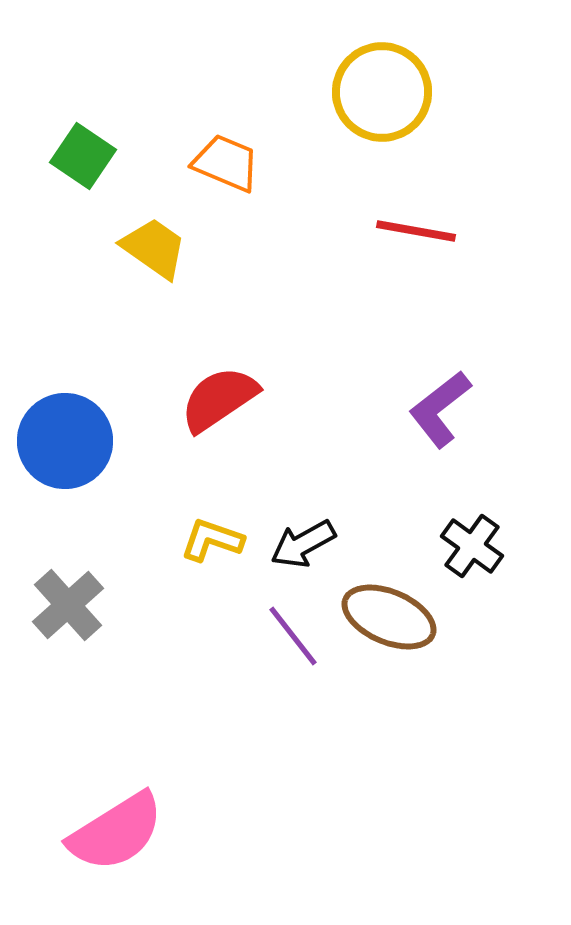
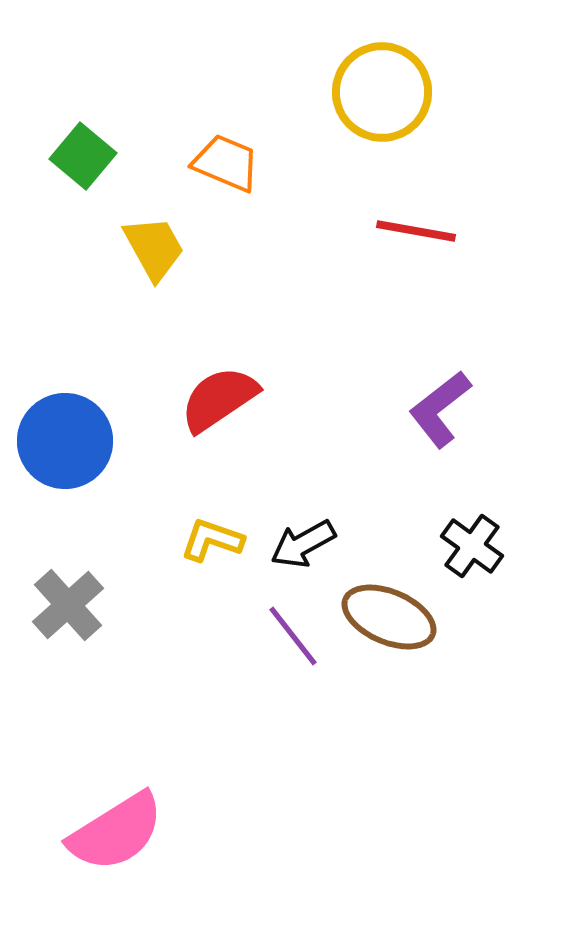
green square: rotated 6 degrees clockwise
yellow trapezoid: rotated 26 degrees clockwise
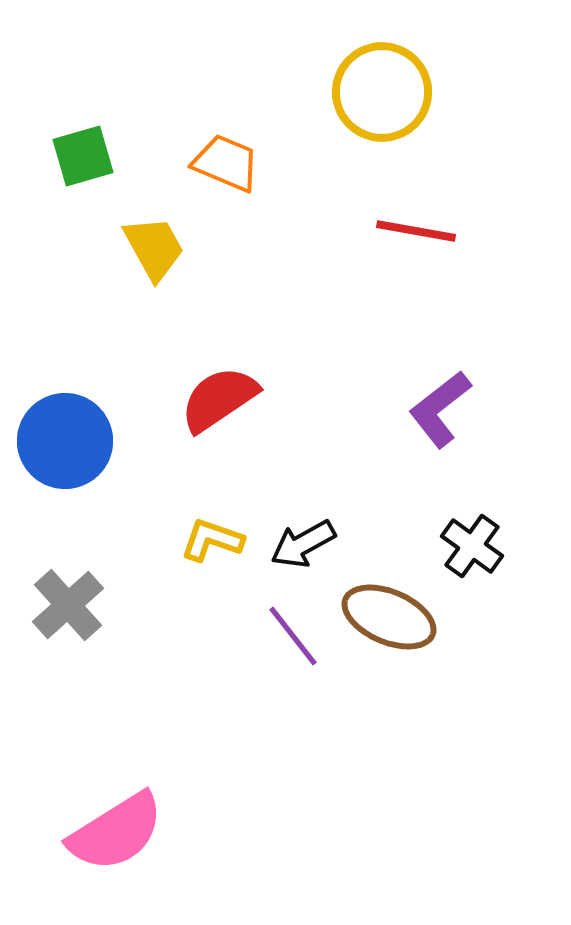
green square: rotated 34 degrees clockwise
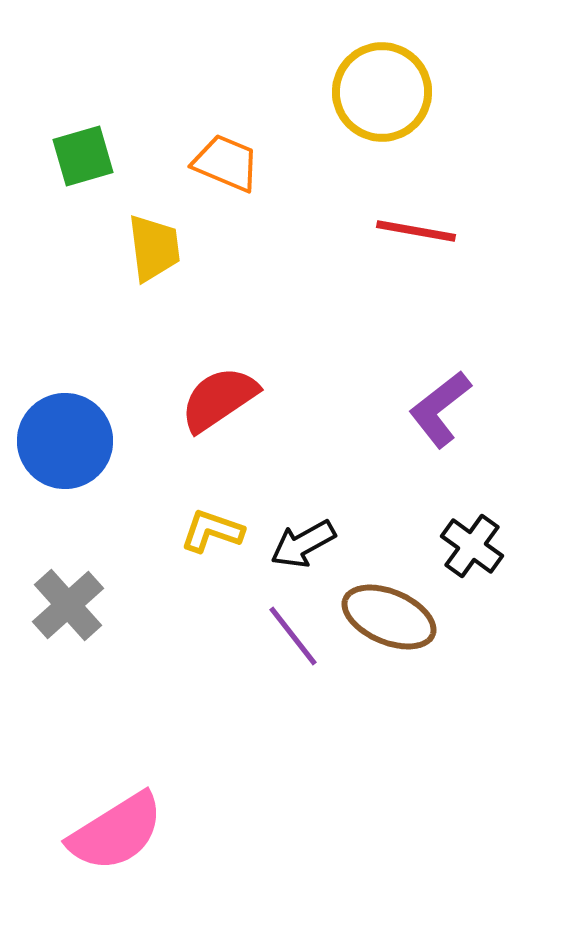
yellow trapezoid: rotated 22 degrees clockwise
yellow L-shape: moved 9 px up
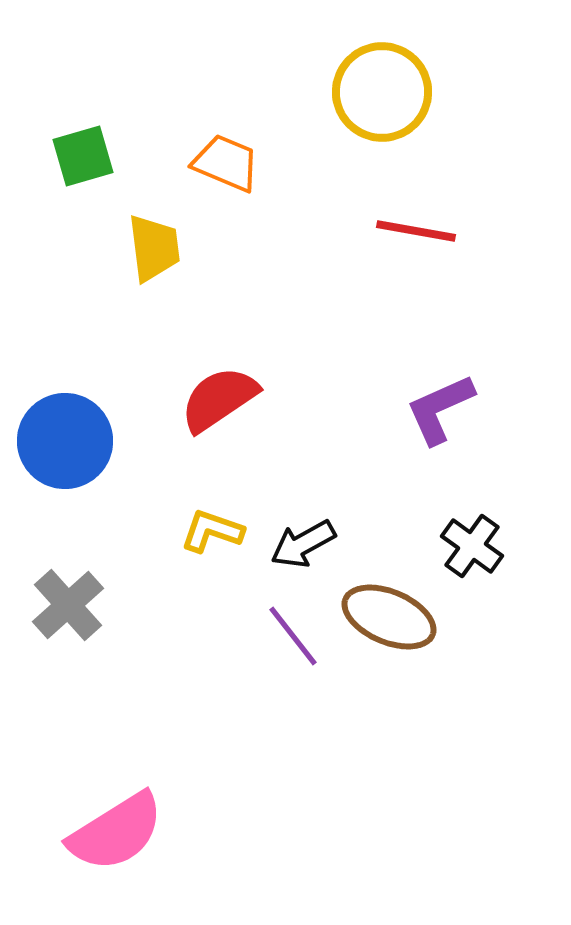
purple L-shape: rotated 14 degrees clockwise
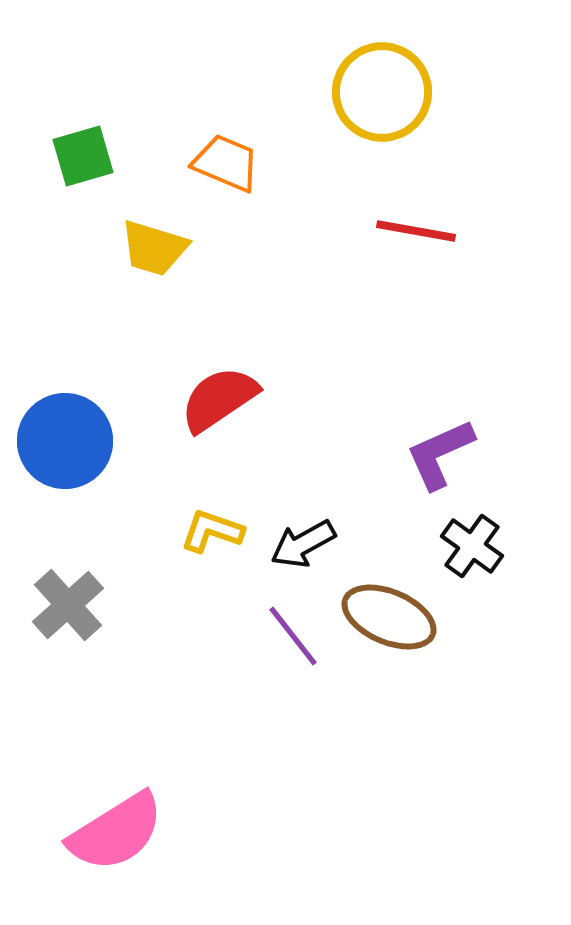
yellow trapezoid: rotated 114 degrees clockwise
purple L-shape: moved 45 px down
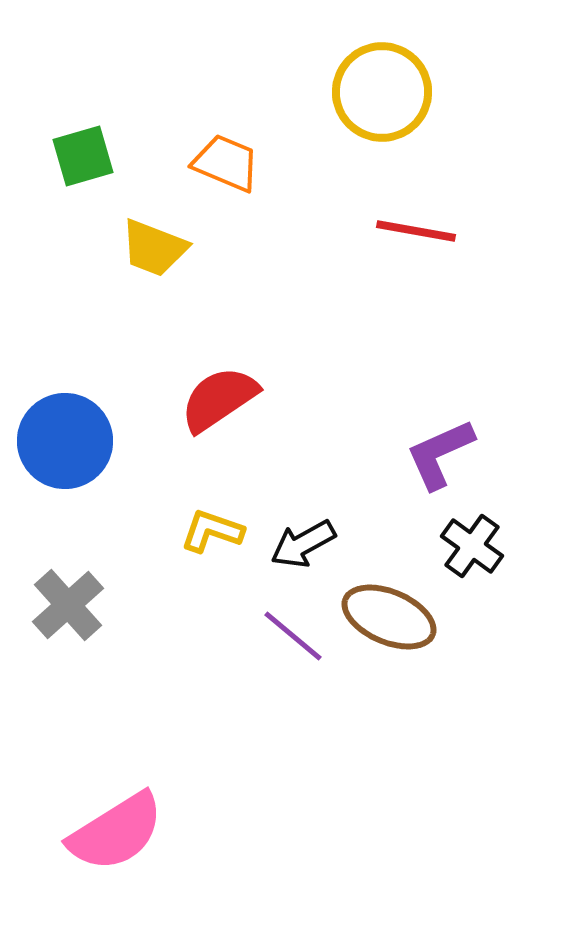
yellow trapezoid: rotated 4 degrees clockwise
purple line: rotated 12 degrees counterclockwise
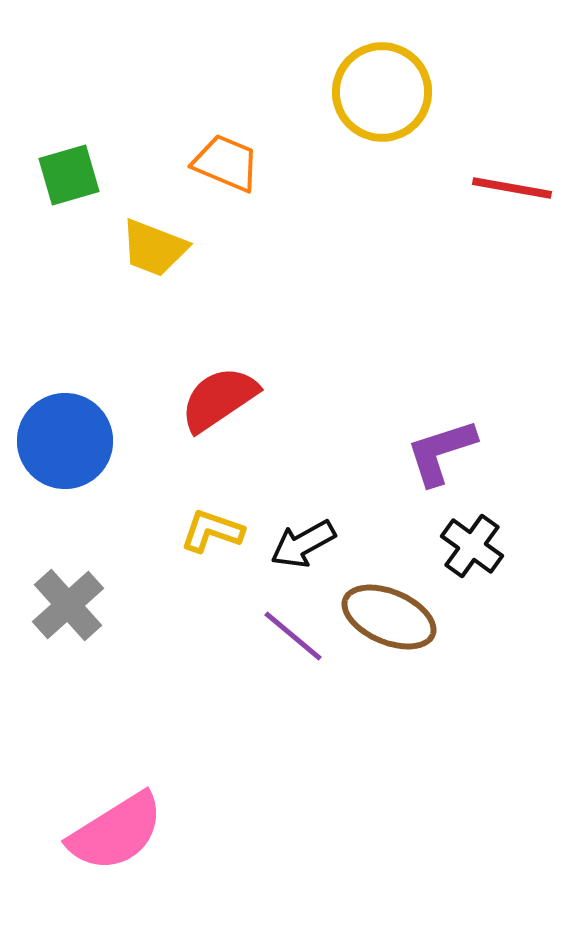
green square: moved 14 px left, 19 px down
red line: moved 96 px right, 43 px up
purple L-shape: moved 1 px right, 2 px up; rotated 6 degrees clockwise
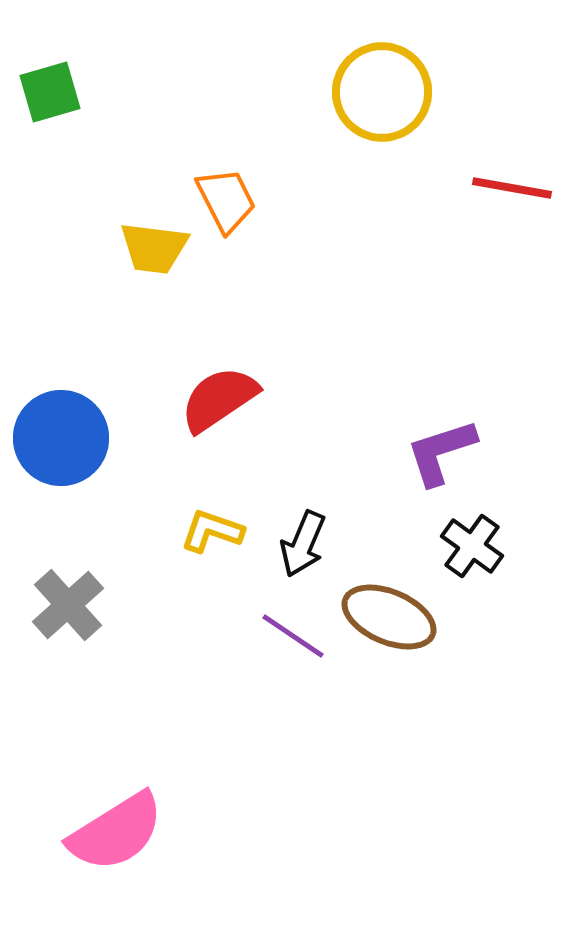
orange trapezoid: moved 37 px down; rotated 40 degrees clockwise
green square: moved 19 px left, 83 px up
yellow trapezoid: rotated 14 degrees counterclockwise
blue circle: moved 4 px left, 3 px up
black arrow: rotated 38 degrees counterclockwise
purple line: rotated 6 degrees counterclockwise
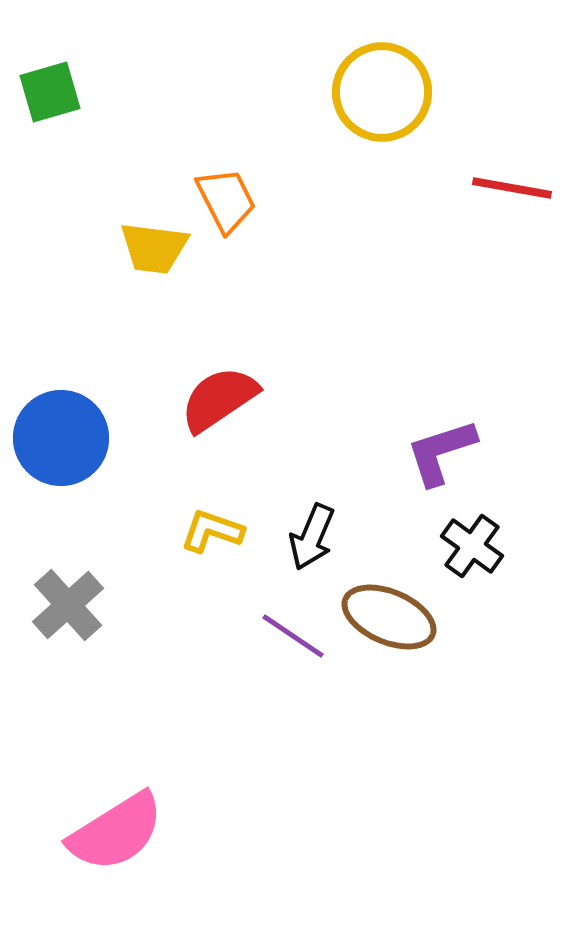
black arrow: moved 9 px right, 7 px up
